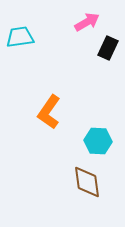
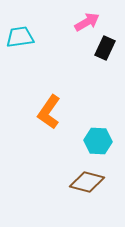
black rectangle: moved 3 px left
brown diamond: rotated 68 degrees counterclockwise
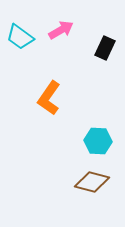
pink arrow: moved 26 px left, 8 px down
cyan trapezoid: rotated 136 degrees counterclockwise
orange L-shape: moved 14 px up
brown diamond: moved 5 px right
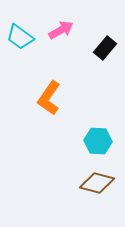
black rectangle: rotated 15 degrees clockwise
brown diamond: moved 5 px right, 1 px down
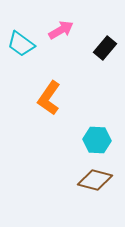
cyan trapezoid: moved 1 px right, 7 px down
cyan hexagon: moved 1 px left, 1 px up
brown diamond: moved 2 px left, 3 px up
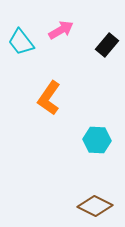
cyan trapezoid: moved 2 px up; rotated 16 degrees clockwise
black rectangle: moved 2 px right, 3 px up
brown diamond: moved 26 px down; rotated 12 degrees clockwise
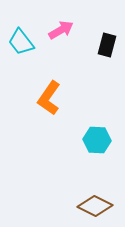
black rectangle: rotated 25 degrees counterclockwise
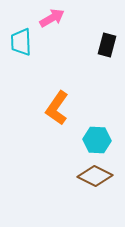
pink arrow: moved 9 px left, 12 px up
cyan trapezoid: rotated 36 degrees clockwise
orange L-shape: moved 8 px right, 10 px down
brown diamond: moved 30 px up
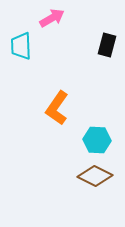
cyan trapezoid: moved 4 px down
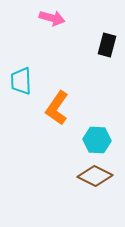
pink arrow: rotated 45 degrees clockwise
cyan trapezoid: moved 35 px down
